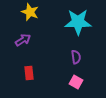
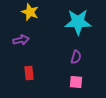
purple arrow: moved 2 px left; rotated 21 degrees clockwise
purple semicircle: rotated 24 degrees clockwise
pink square: rotated 24 degrees counterclockwise
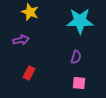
cyan star: moved 2 px right, 1 px up
red rectangle: rotated 32 degrees clockwise
pink square: moved 3 px right, 1 px down
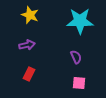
yellow star: moved 3 px down
purple arrow: moved 6 px right, 5 px down
purple semicircle: rotated 40 degrees counterclockwise
red rectangle: moved 1 px down
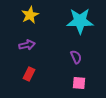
yellow star: rotated 24 degrees clockwise
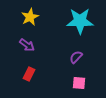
yellow star: moved 2 px down
purple arrow: rotated 49 degrees clockwise
purple semicircle: rotated 112 degrees counterclockwise
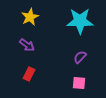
purple semicircle: moved 4 px right
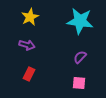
cyan star: rotated 8 degrees clockwise
purple arrow: rotated 21 degrees counterclockwise
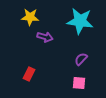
yellow star: rotated 30 degrees clockwise
purple arrow: moved 18 px right, 8 px up
purple semicircle: moved 1 px right, 2 px down
